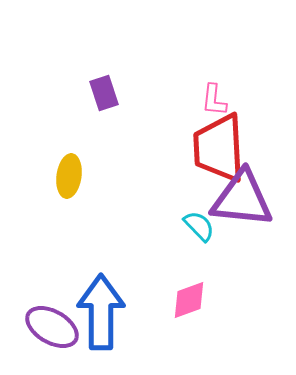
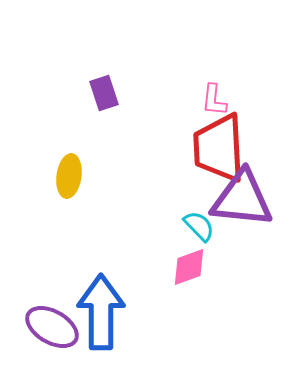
pink diamond: moved 33 px up
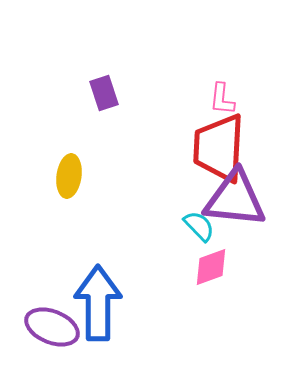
pink L-shape: moved 8 px right, 1 px up
red trapezoid: rotated 6 degrees clockwise
purple triangle: moved 7 px left
pink diamond: moved 22 px right
blue arrow: moved 3 px left, 9 px up
purple ellipse: rotated 8 degrees counterclockwise
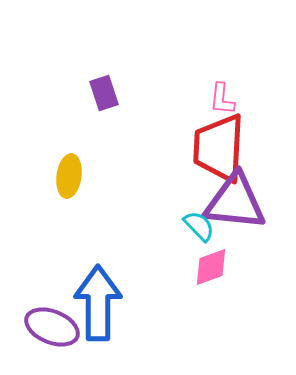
purple triangle: moved 3 px down
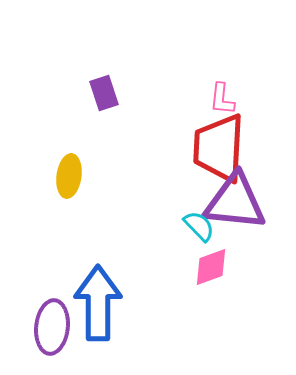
purple ellipse: rotated 74 degrees clockwise
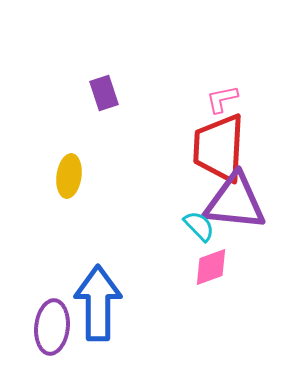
pink L-shape: rotated 72 degrees clockwise
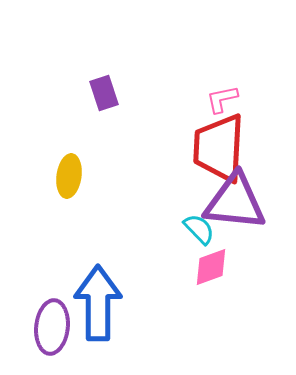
cyan semicircle: moved 3 px down
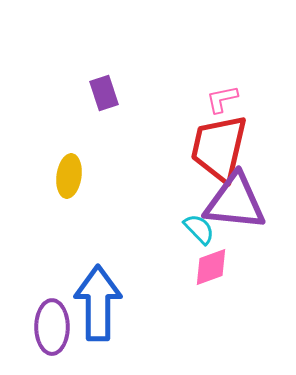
red trapezoid: rotated 10 degrees clockwise
purple ellipse: rotated 6 degrees counterclockwise
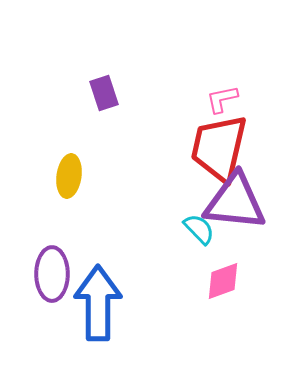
pink diamond: moved 12 px right, 14 px down
purple ellipse: moved 53 px up
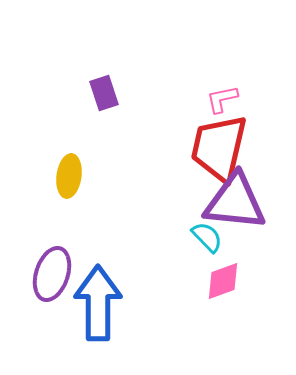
cyan semicircle: moved 8 px right, 8 px down
purple ellipse: rotated 18 degrees clockwise
